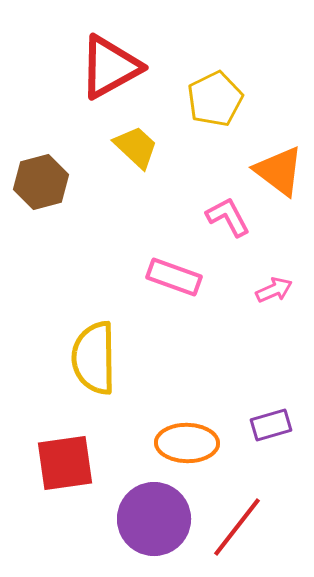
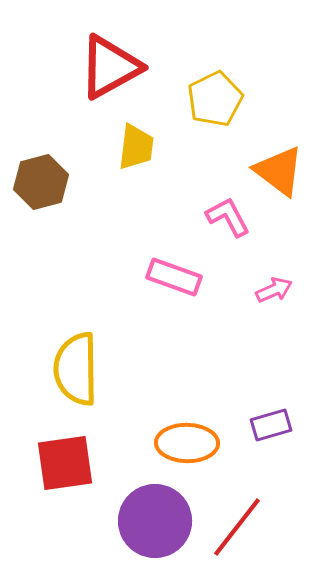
yellow trapezoid: rotated 54 degrees clockwise
yellow semicircle: moved 18 px left, 11 px down
purple circle: moved 1 px right, 2 px down
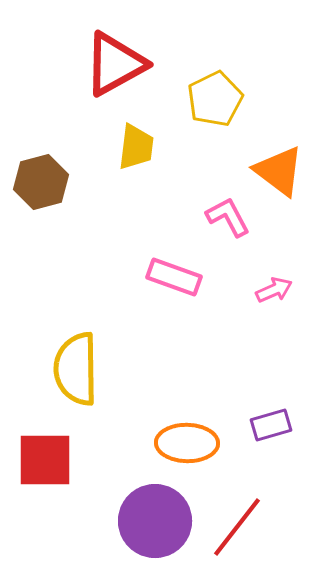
red triangle: moved 5 px right, 3 px up
red square: moved 20 px left, 3 px up; rotated 8 degrees clockwise
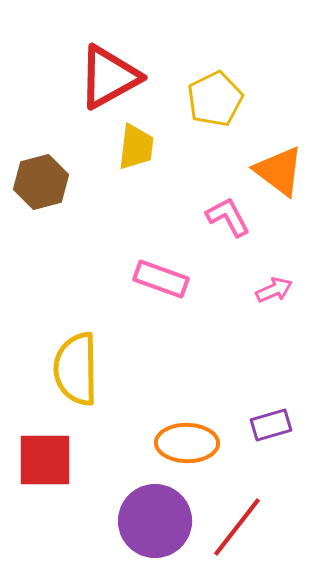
red triangle: moved 6 px left, 13 px down
pink rectangle: moved 13 px left, 2 px down
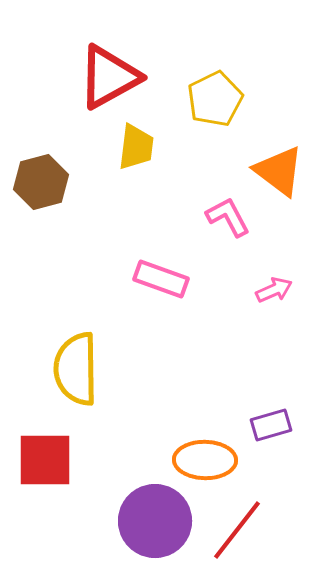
orange ellipse: moved 18 px right, 17 px down
red line: moved 3 px down
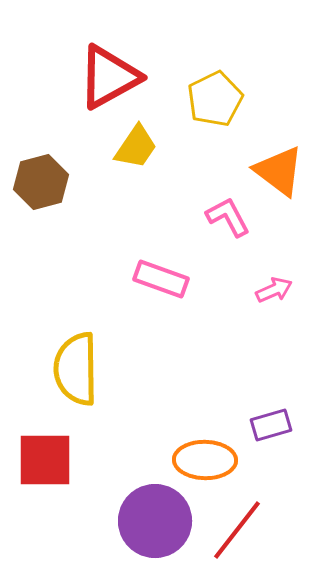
yellow trapezoid: rotated 27 degrees clockwise
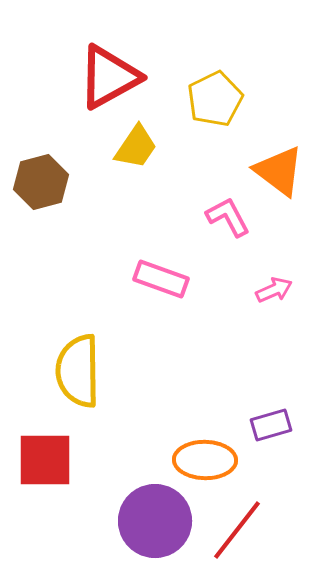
yellow semicircle: moved 2 px right, 2 px down
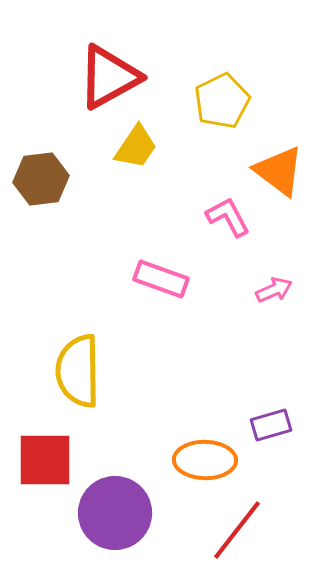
yellow pentagon: moved 7 px right, 2 px down
brown hexagon: moved 3 px up; rotated 8 degrees clockwise
purple circle: moved 40 px left, 8 px up
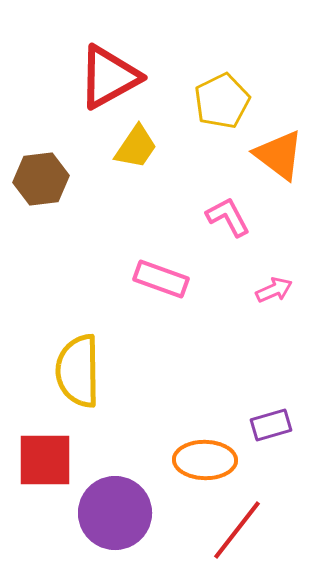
orange triangle: moved 16 px up
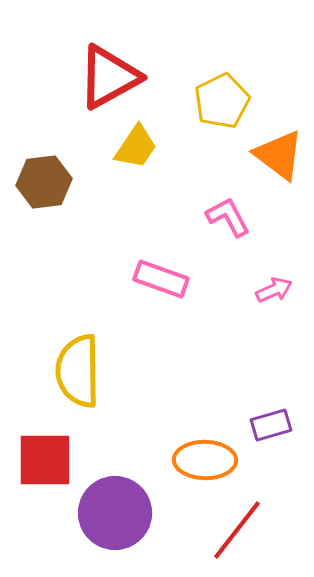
brown hexagon: moved 3 px right, 3 px down
